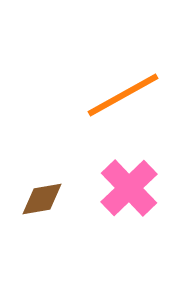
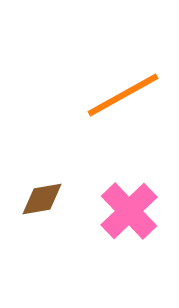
pink cross: moved 23 px down
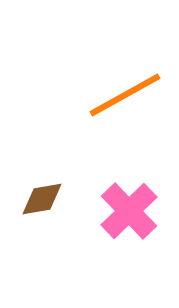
orange line: moved 2 px right
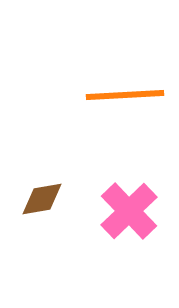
orange line: rotated 26 degrees clockwise
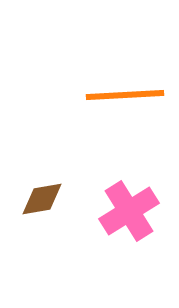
pink cross: rotated 12 degrees clockwise
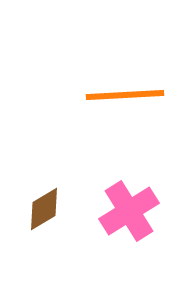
brown diamond: moved 2 px right, 10 px down; rotated 21 degrees counterclockwise
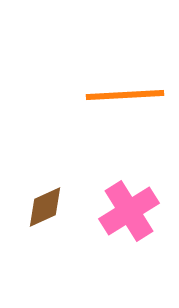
brown diamond: moved 1 px right, 2 px up; rotated 6 degrees clockwise
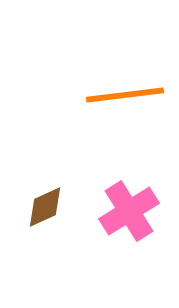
orange line: rotated 4 degrees counterclockwise
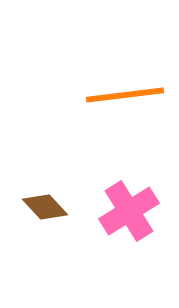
brown diamond: rotated 72 degrees clockwise
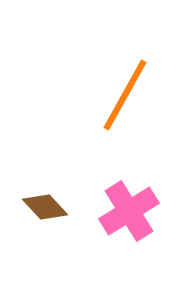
orange line: rotated 54 degrees counterclockwise
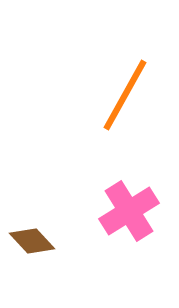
brown diamond: moved 13 px left, 34 px down
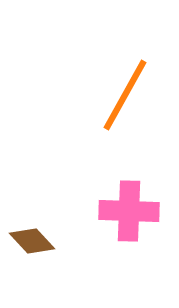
pink cross: rotated 34 degrees clockwise
